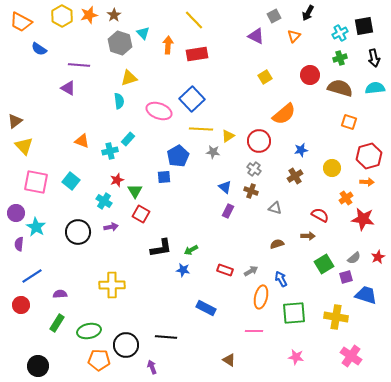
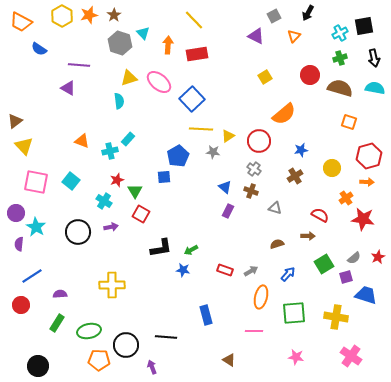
cyan semicircle at (375, 88): rotated 18 degrees clockwise
pink ellipse at (159, 111): moved 29 px up; rotated 20 degrees clockwise
blue arrow at (281, 279): moved 7 px right, 5 px up; rotated 70 degrees clockwise
blue rectangle at (206, 308): moved 7 px down; rotated 48 degrees clockwise
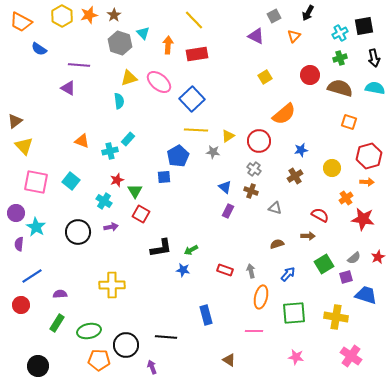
yellow line at (201, 129): moved 5 px left, 1 px down
gray arrow at (251, 271): rotated 72 degrees counterclockwise
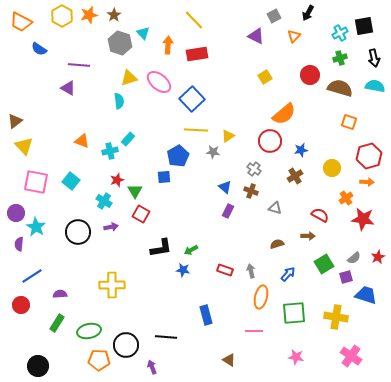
cyan semicircle at (375, 88): moved 2 px up
red circle at (259, 141): moved 11 px right
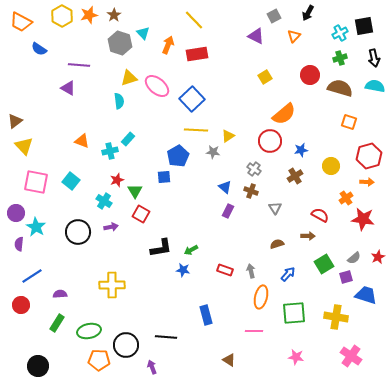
orange arrow at (168, 45): rotated 18 degrees clockwise
pink ellipse at (159, 82): moved 2 px left, 4 px down
yellow circle at (332, 168): moved 1 px left, 2 px up
gray triangle at (275, 208): rotated 40 degrees clockwise
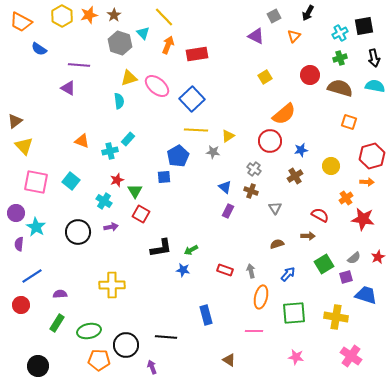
yellow line at (194, 20): moved 30 px left, 3 px up
red hexagon at (369, 156): moved 3 px right
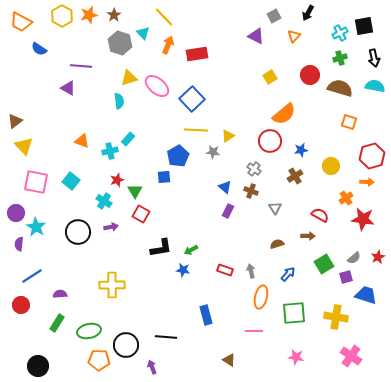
purple line at (79, 65): moved 2 px right, 1 px down
yellow square at (265, 77): moved 5 px right
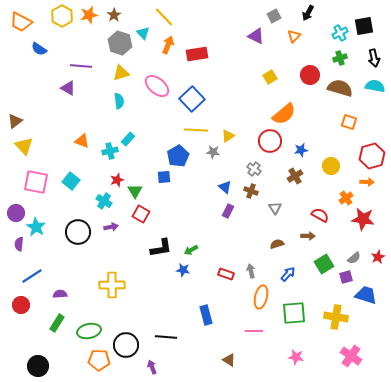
yellow triangle at (129, 78): moved 8 px left, 5 px up
red rectangle at (225, 270): moved 1 px right, 4 px down
